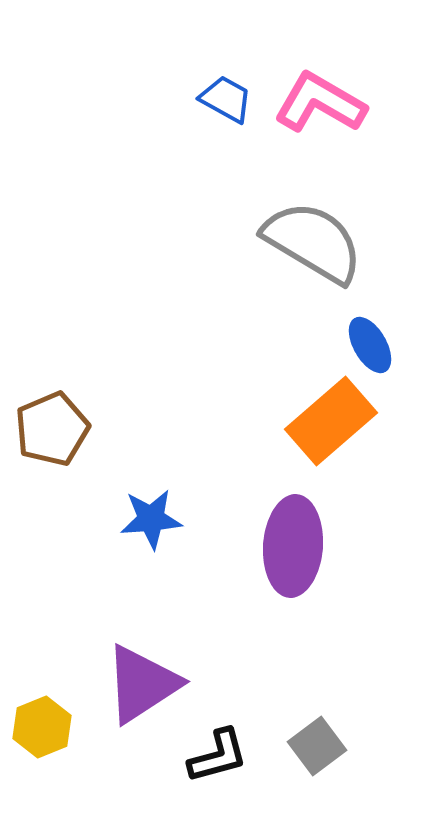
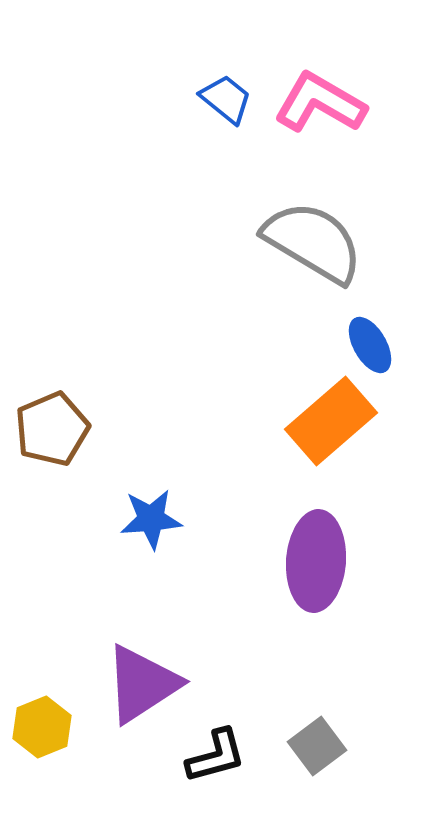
blue trapezoid: rotated 10 degrees clockwise
purple ellipse: moved 23 px right, 15 px down
black L-shape: moved 2 px left
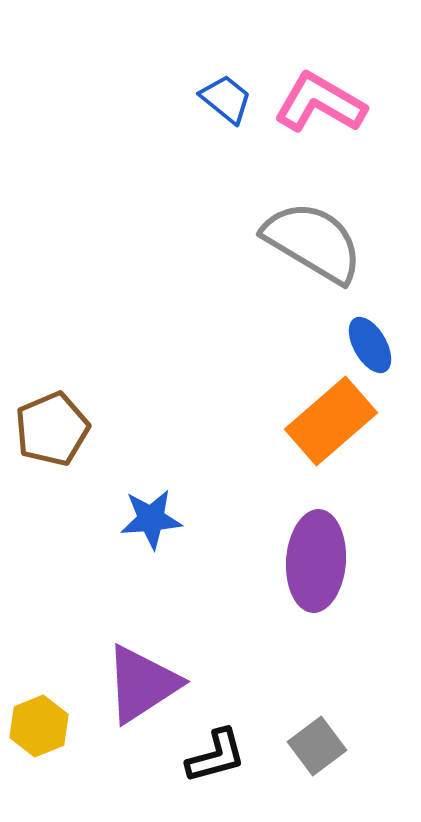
yellow hexagon: moved 3 px left, 1 px up
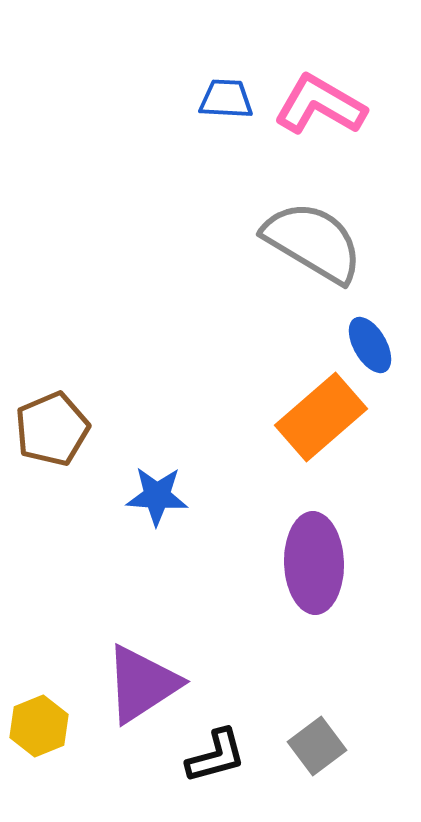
blue trapezoid: rotated 36 degrees counterclockwise
pink L-shape: moved 2 px down
orange rectangle: moved 10 px left, 4 px up
blue star: moved 6 px right, 23 px up; rotated 8 degrees clockwise
purple ellipse: moved 2 px left, 2 px down; rotated 6 degrees counterclockwise
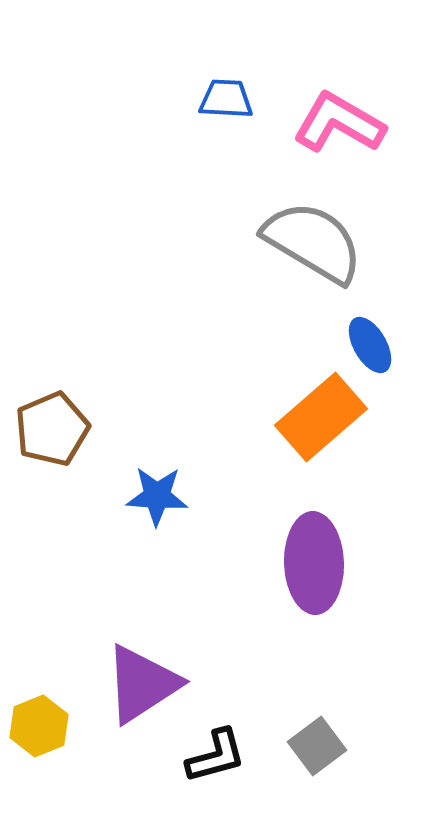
pink L-shape: moved 19 px right, 18 px down
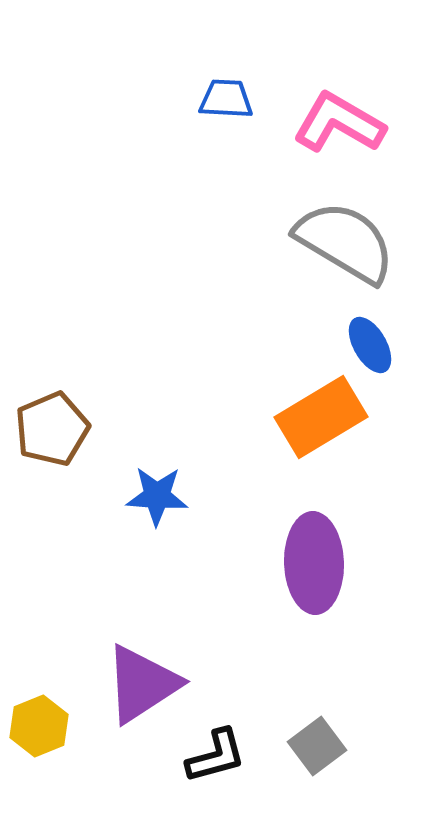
gray semicircle: moved 32 px right
orange rectangle: rotated 10 degrees clockwise
